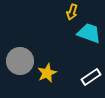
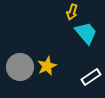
cyan trapezoid: moved 3 px left; rotated 30 degrees clockwise
gray circle: moved 6 px down
yellow star: moved 7 px up
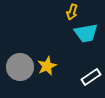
cyan trapezoid: rotated 120 degrees clockwise
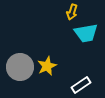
white rectangle: moved 10 px left, 8 px down
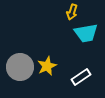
white rectangle: moved 8 px up
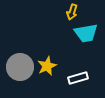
white rectangle: moved 3 px left, 1 px down; rotated 18 degrees clockwise
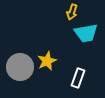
yellow star: moved 5 px up
white rectangle: rotated 54 degrees counterclockwise
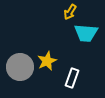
yellow arrow: moved 2 px left; rotated 14 degrees clockwise
cyan trapezoid: rotated 15 degrees clockwise
white rectangle: moved 6 px left
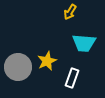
cyan trapezoid: moved 2 px left, 10 px down
gray circle: moved 2 px left
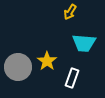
yellow star: rotated 12 degrees counterclockwise
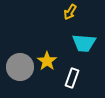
gray circle: moved 2 px right
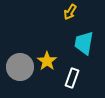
cyan trapezoid: rotated 95 degrees clockwise
